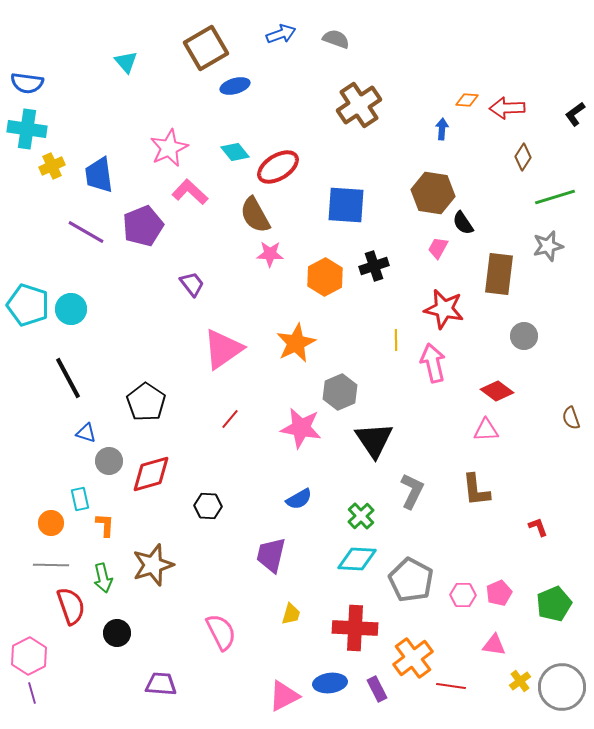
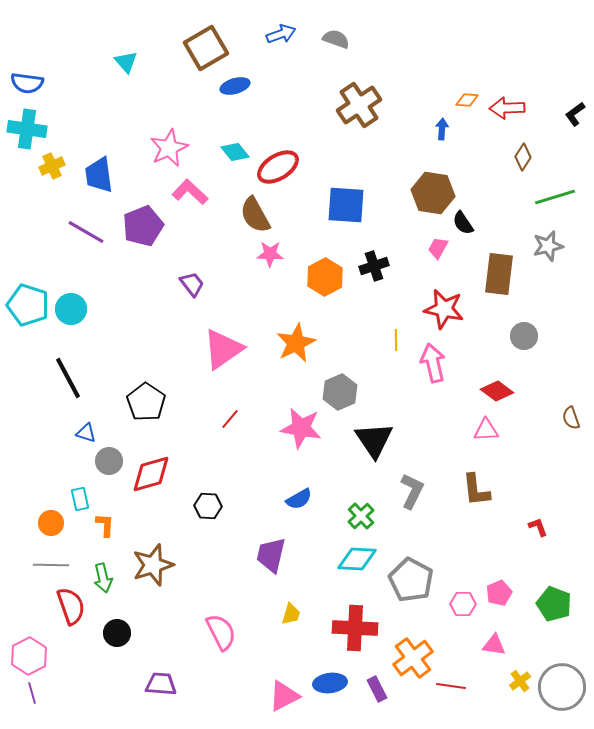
pink hexagon at (463, 595): moved 9 px down
green pentagon at (554, 604): rotated 28 degrees counterclockwise
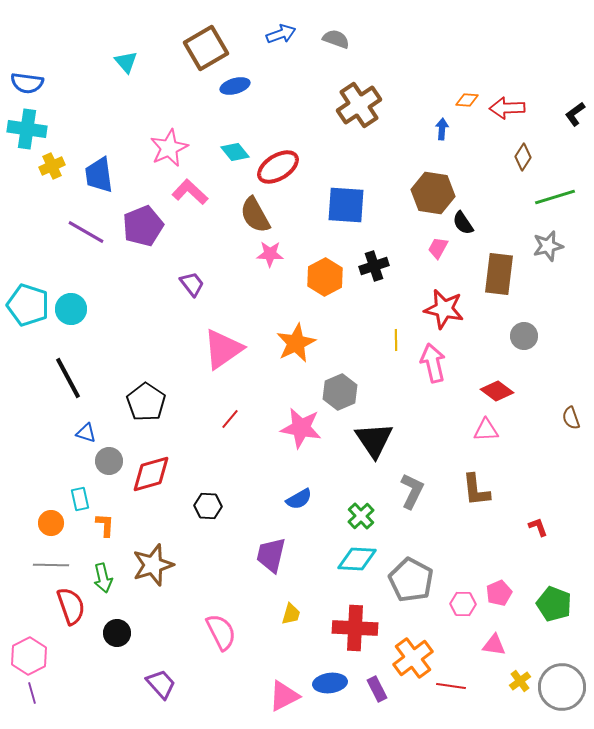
purple trapezoid at (161, 684): rotated 44 degrees clockwise
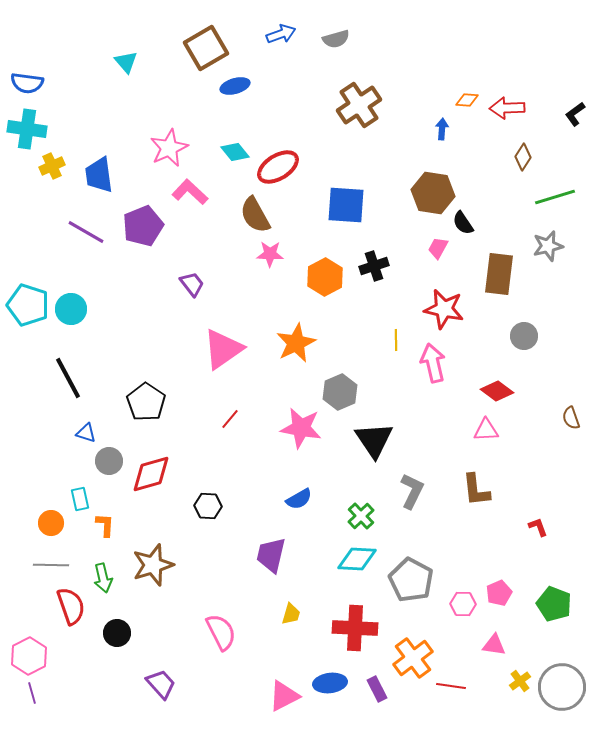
gray semicircle at (336, 39): rotated 144 degrees clockwise
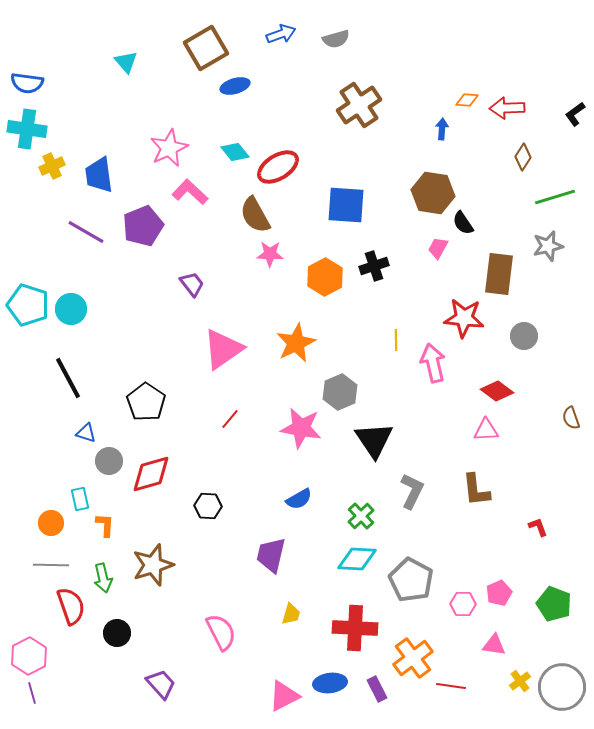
red star at (444, 309): moved 20 px right, 9 px down; rotated 6 degrees counterclockwise
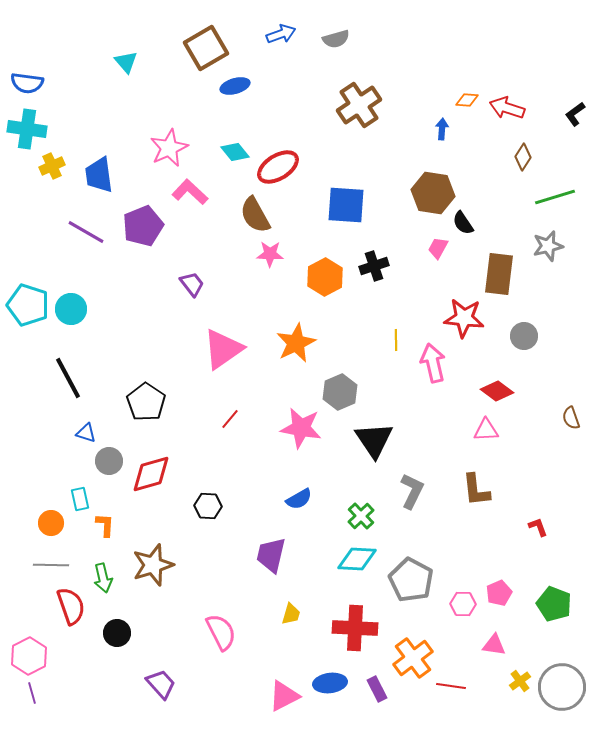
red arrow at (507, 108): rotated 20 degrees clockwise
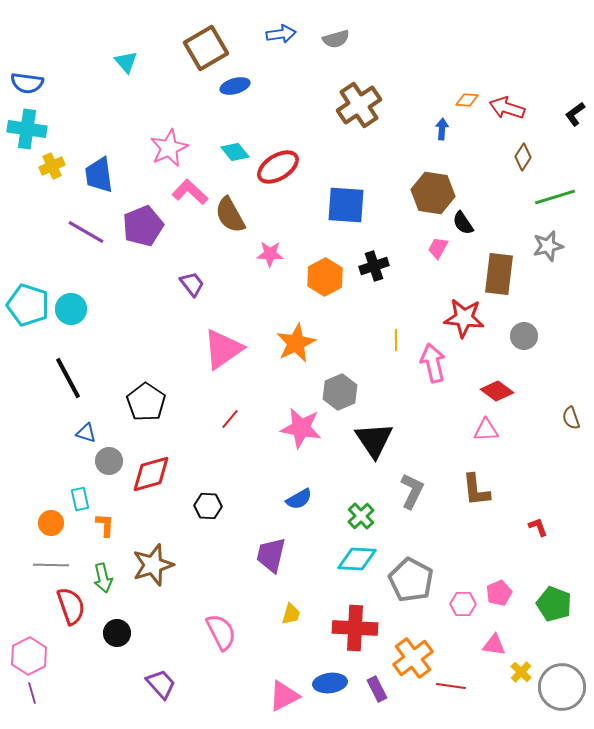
blue arrow at (281, 34): rotated 12 degrees clockwise
brown semicircle at (255, 215): moved 25 px left
yellow cross at (520, 681): moved 1 px right, 9 px up; rotated 10 degrees counterclockwise
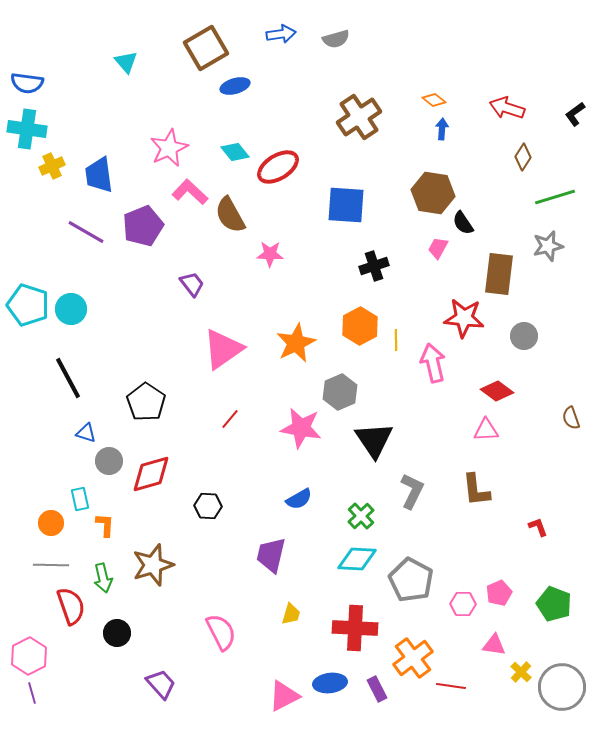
orange diamond at (467, 100): moved 33 px left; rotated 35 degrees clockwise
brown cross at (359, 105): moved 12 px down
orange hexagon at (325, 277): moved 35 px right, 49 px down
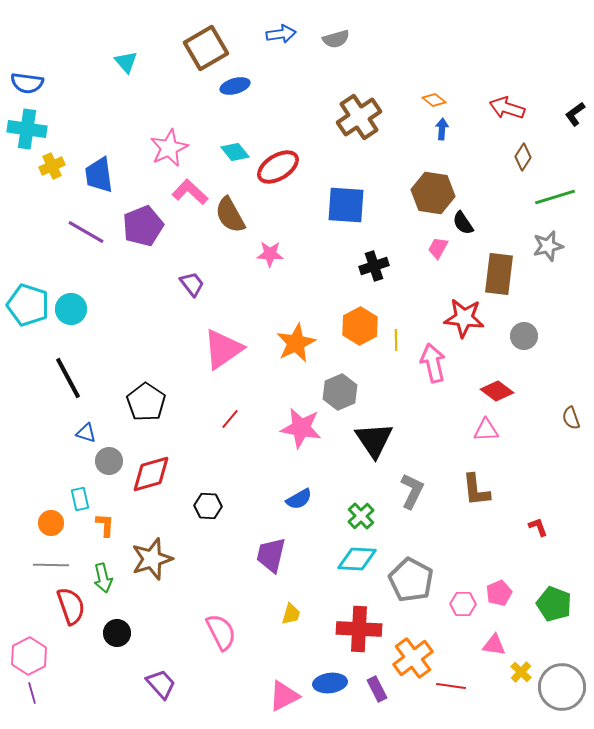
brown star at (153, 565): moved 1 px left, 6 px up
red cross at (355, 628): moved 4 px right, 1 px down
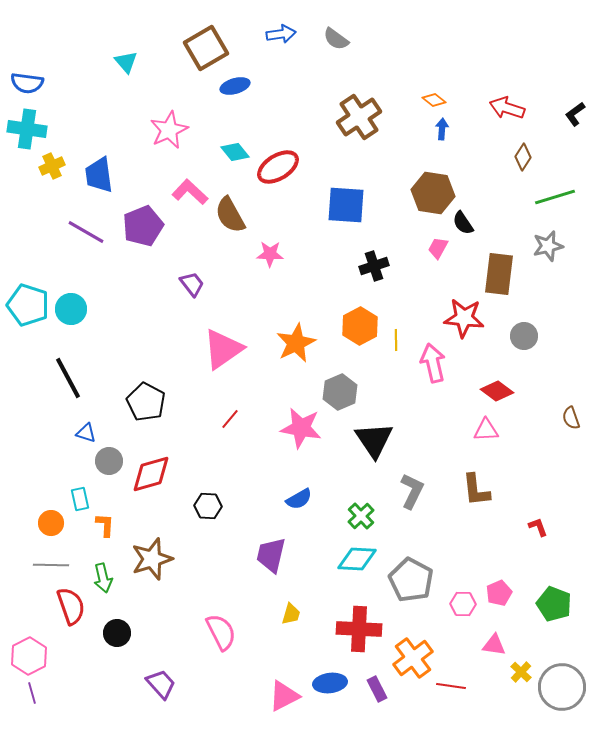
gray semicircle at (336, 39): rotated 52 degrees clockwise
pink star at (169, 148): moved 18 px up
black pentagon at (146, 402): rotated 6 degrees counterclockwise
